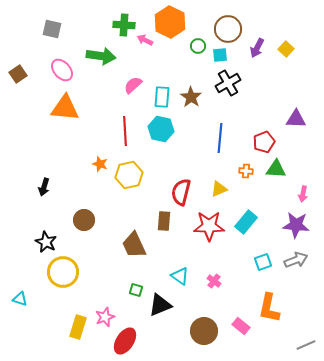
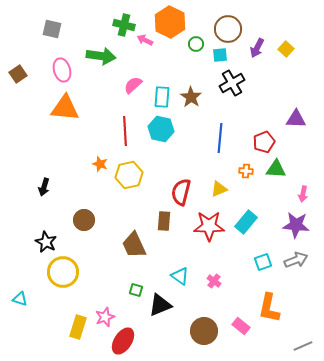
green cross at (124, 25): rotated 10 degrees clockwise
green circle at (198, 46): moved 2 px left, 2 px up
pink ellipse at (62, 70): rotated 25 degrees clockwise
black cross at (228, 83): moved 4 px right
red ellipse at (125, 341): moved 2 px left
gray line at (306, 345): moved 3 px left, 1 px down
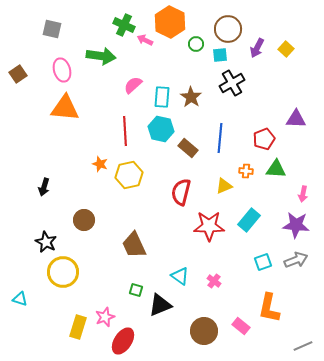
green cross at (124, 25): rotated 10 degrees clockwise
red pentagon at (264, 142): moved 3 px up
yellow triangle at (219, 189): moved 5 px right, 3 px up
brown rectangle at (164, 221): moved 24 px right, 73 px up; rotated 54 degrees counterclockwise
cyan rectangle at (246, 222): moved 3 px right, 2 px up
